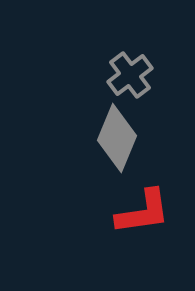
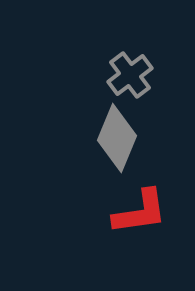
red L-shape: moved 3 px left
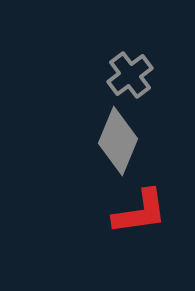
gray diamond: moved 1 px right, 3 px down
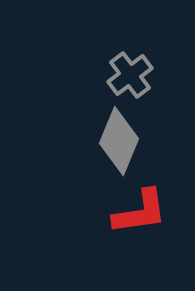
gray diamond: moved 1 px right
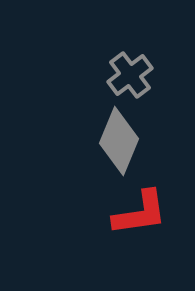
red L-shape: moved 1 px down
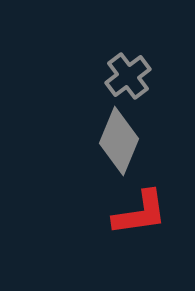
gray cross: moved 2 px left, 1 px down
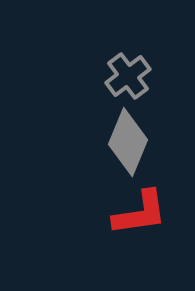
gray diamond: moved 9 px right, 1 px down
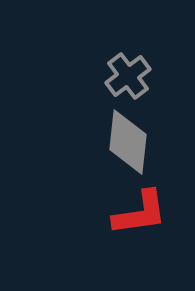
gray diamond: rotated 16 degrees counterclockwise
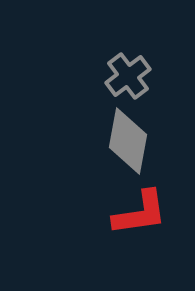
gray diamond: moved 1 px up; rotated 4 degrees clockwise
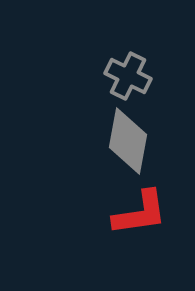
gray cross: rotated 27 degrees counterclockwise
